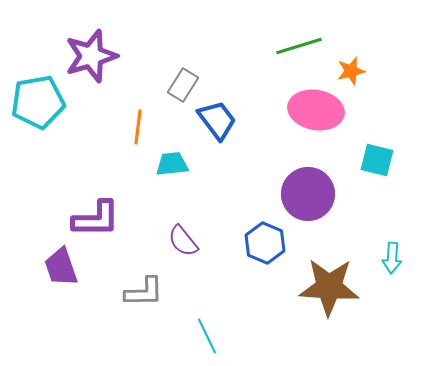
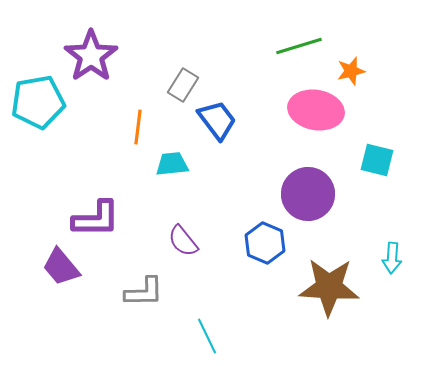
purple star: rotated 18 degrees counterclockwise
purple trapezoid: rotated 21 degrees counterclockwise
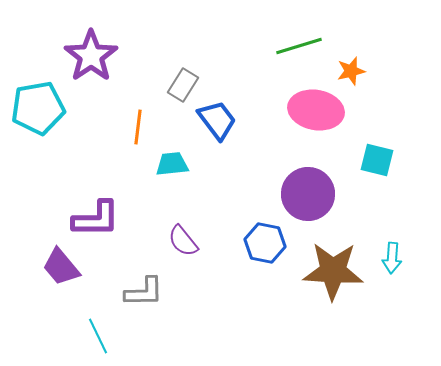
cyan pentagon: moved 6 px down
blue hexagon: rotated 12 degrees counterclockwise
brown star: moved 4 px right, 16 px up
cyan line: moved 109 px left
